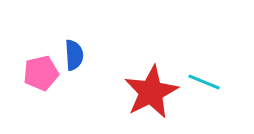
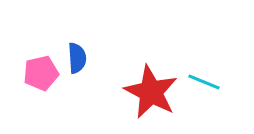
blue semicircle: moved 3 px right, 3 px down
red star: rotated 18 degrees counterclockwise
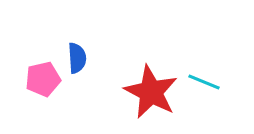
pink pentagon: moved 2 px right, 6 px down
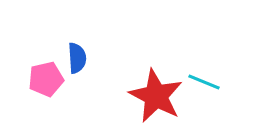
pink pentagon: moved 3 px right
red star: moved 5 px right, 4 px down
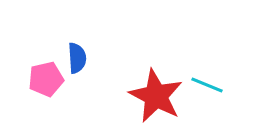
cyan line: moved 3 px right, 3 px down
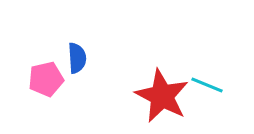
red star: moved 6 px right
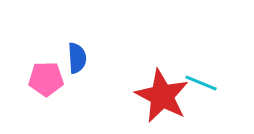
pink pentagon: rotated 12 degrees clockwise
cyan line: moved 6 px left, 2 px up
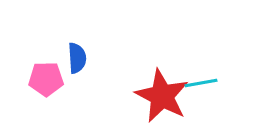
cyan line: rotated 32 degrees counterclockwise
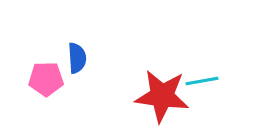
cyan line: moved 1 px right, 2 px up
red star: rotated 20 degrees counterclockwise
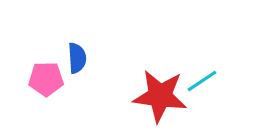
cyan line: rotated 24 degrees counterclockwise
red star: moved 2 px left
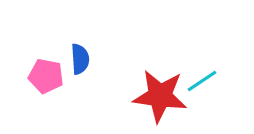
blue semicircle: moved 3 px right, 1 px down
pink pentagon: moved 3 px up; rotated 12 degrees clockwise
